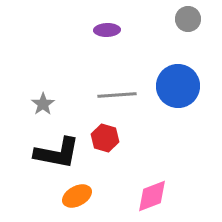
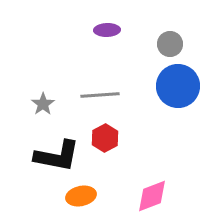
gray circle: moved 18 px left, 25 px down
gray line: moved 17 px left
red hexagon: rotated 16 degrees clockwise
black L-shape: moved 3 px down
orange ellipse: moved 4 px right; rotated 16 degrees clockwise
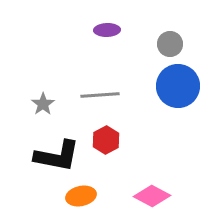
red hexagon: moved 1 px right, 2 px down
pink diamond: rotated 48 degrees clockwise
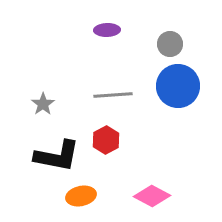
gray line: moved 13 px right
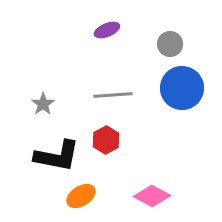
purple ellipse: rotated 20 degrees counterclockwise
blue circle: moved 4 px right, 2 px down
orange ellipse: rotated 20 degrees counterclockwise
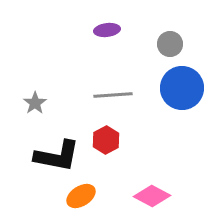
purple ellipse: rotated 15 degrees clockwise
gray star: moved 8 px left, 1 px up
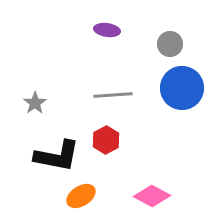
purple ellipse: rotated 15 degrees clockwise
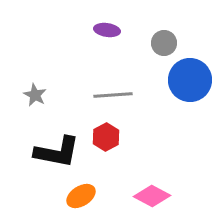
gray circle: moved 6 px left, 1 px up
blue circle: moved 8 px right, 8 px up
gray star: moved 8 px up; rotated 10 degrees counterclockwise
red hexagon: moved 3 px up
black L-shape: moved 4 px up
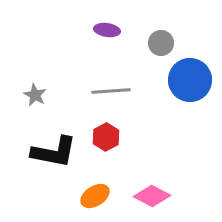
gray circle: moved 3 px left
gray line: moved 2 px left, 4 px up
black L-shape: moved 3 px left
orange ellipse: moved 14 px right
